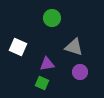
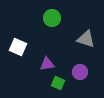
gray triangle: moved 12 px right, 8 px up
green square: moved 16 px right
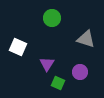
purple triangle: rotated 49 degrees counterclockwise
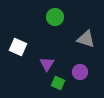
green circle: moved 3 px right, 1 px up
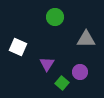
gray triangle: rotated 18 degrees counterclockwise
green square: moved 4 px right; rotated 16 degrees clockwise
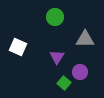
gray triangle: moved 1 px left
purple triangle: moved 10 px right, 7 px up
green square: moved 2 px right
